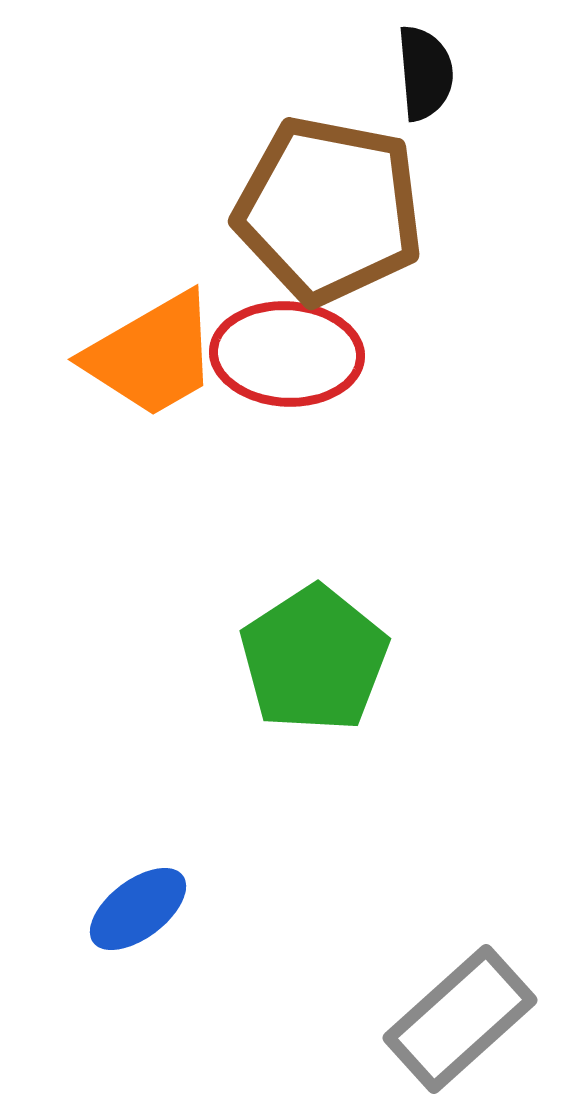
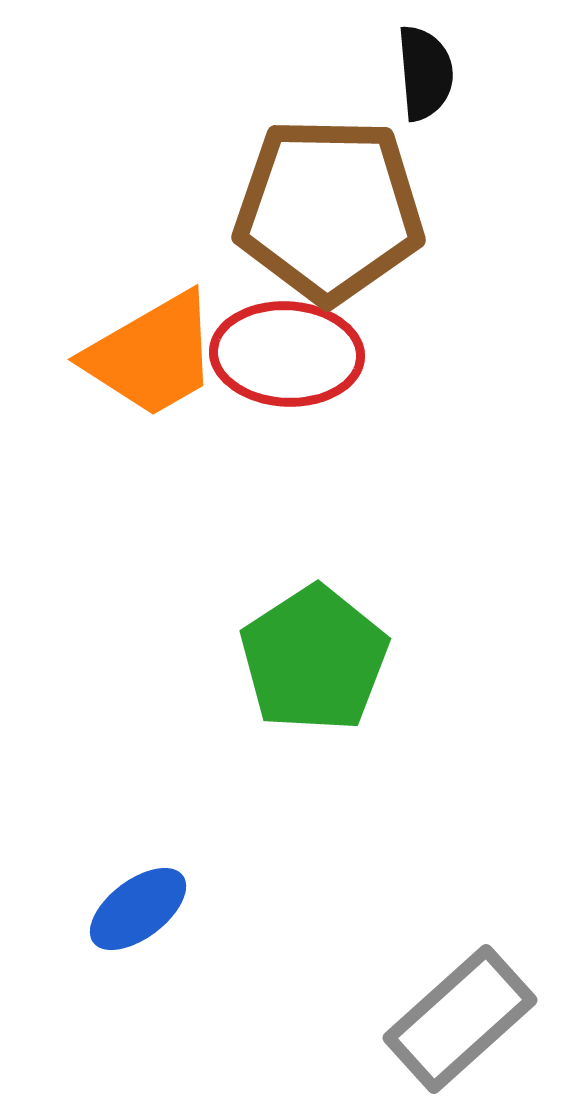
brown pentagon: rotated 10 degrees counterclockwise
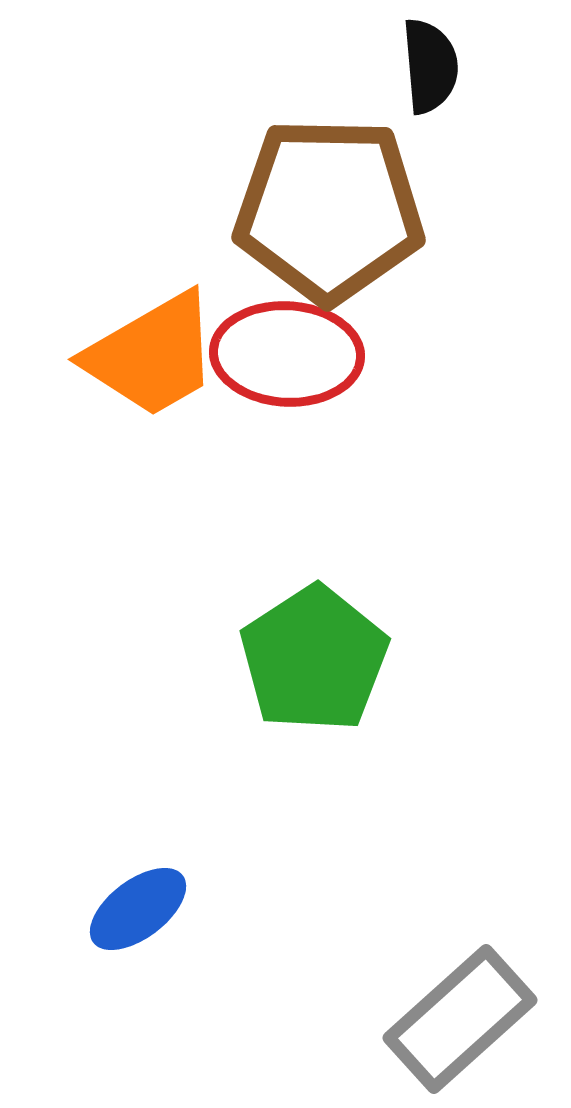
black semicircle: moved 5 px right, 7 px up
